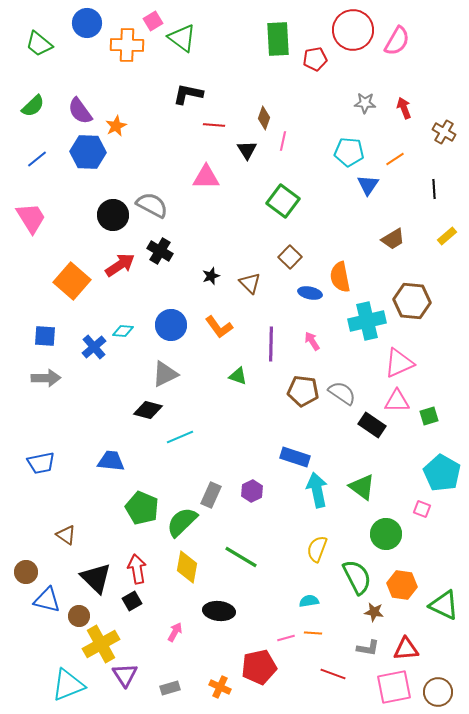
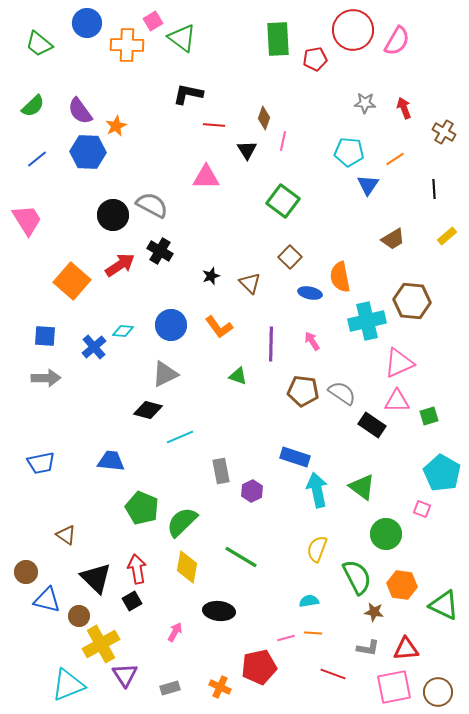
pink trapezoid at (31, 218): moved 4 px left, 2 px down
gray rectangle at (211, 495): moved 10 px right, 24 px up; rotated 35 degrees counterclockwise
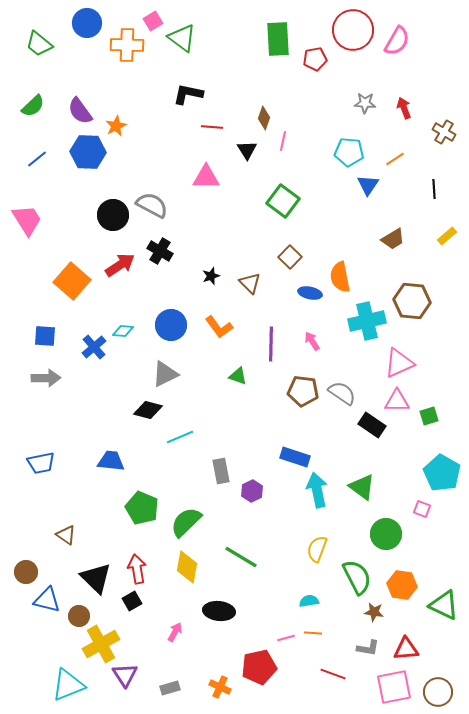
red line at (214, 125): moved 2 px left, 2 px down
green semicircle at (182, 522): moved 4 px right
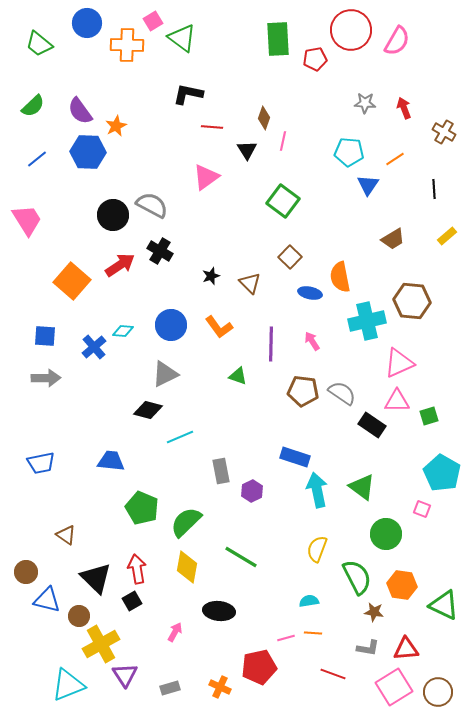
red circle at (353, 30): moved 2 px left
pink triangle at (206, 177): rotated 36 degrees counterclockwise
pink square at (394, 687): rotated 21 degrees counterclockwise
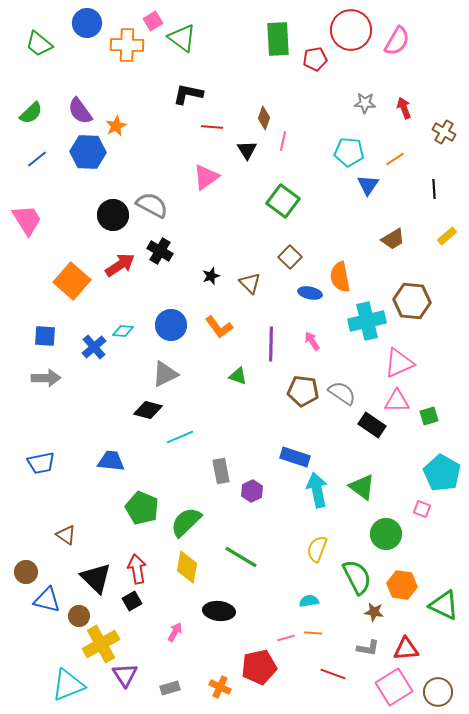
green semicircle at (33, 106): moved 2 px left, 7 px down
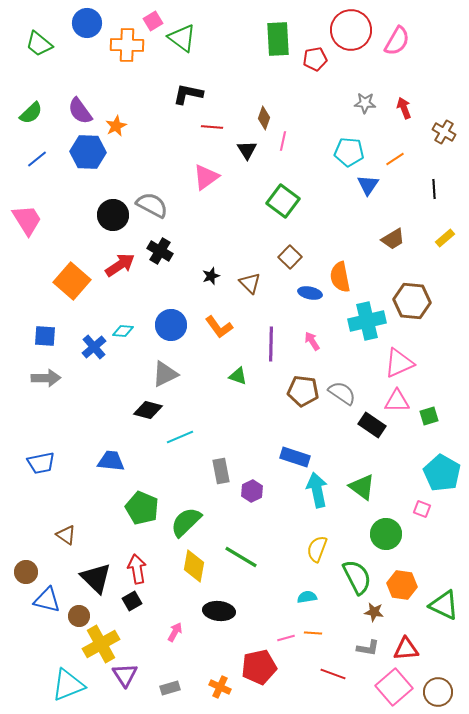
yellow rectangle at (447, 236): moved 2 px left, 2 px down
yellow diamond at (187, 567): moved 7 px right, 1 px up
cyan semicircle at (309, 601): moved 2 px left, 4 px up
pink square at (394, 687): rotated 9 degrees counterclockwise
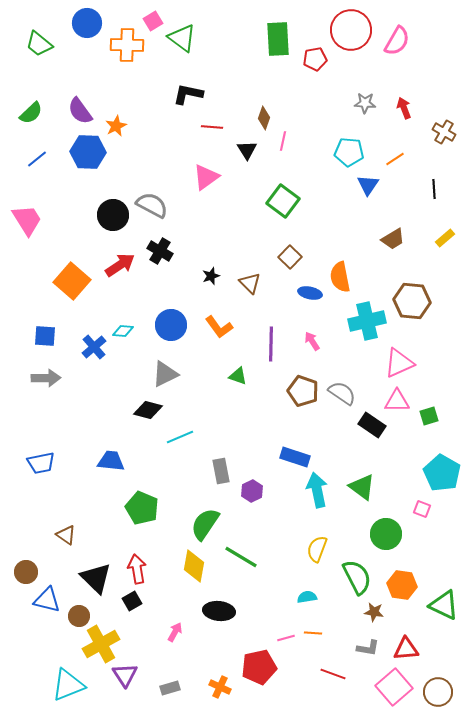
brown pentagon at (303, 391): rotated 12 degrees clockwise
green semicircle at (186, 522): moved 19 px right, 2 px down; rotated 12 degrees counterclockwise
